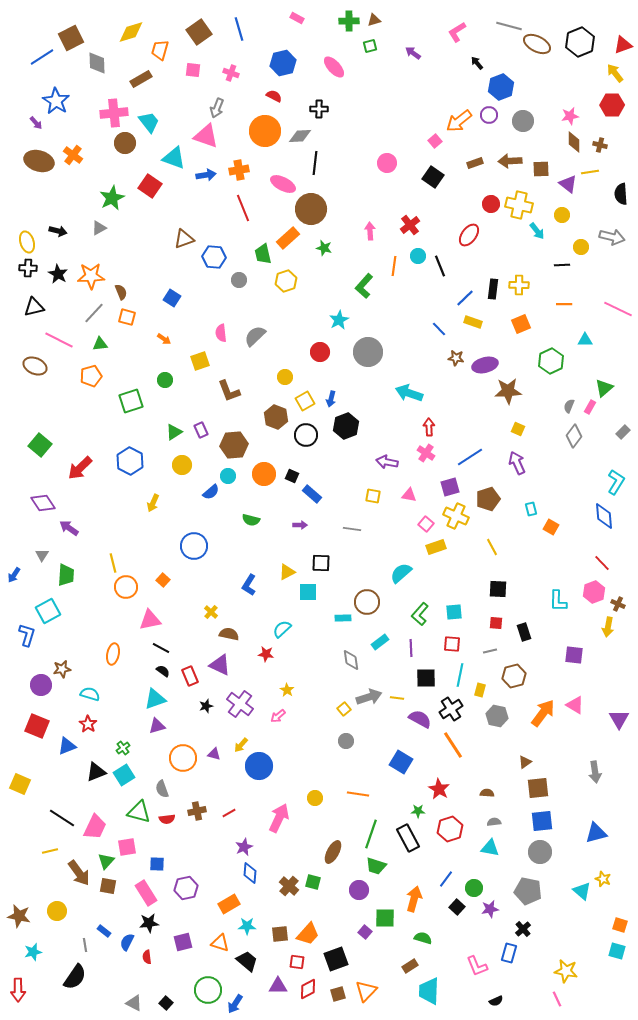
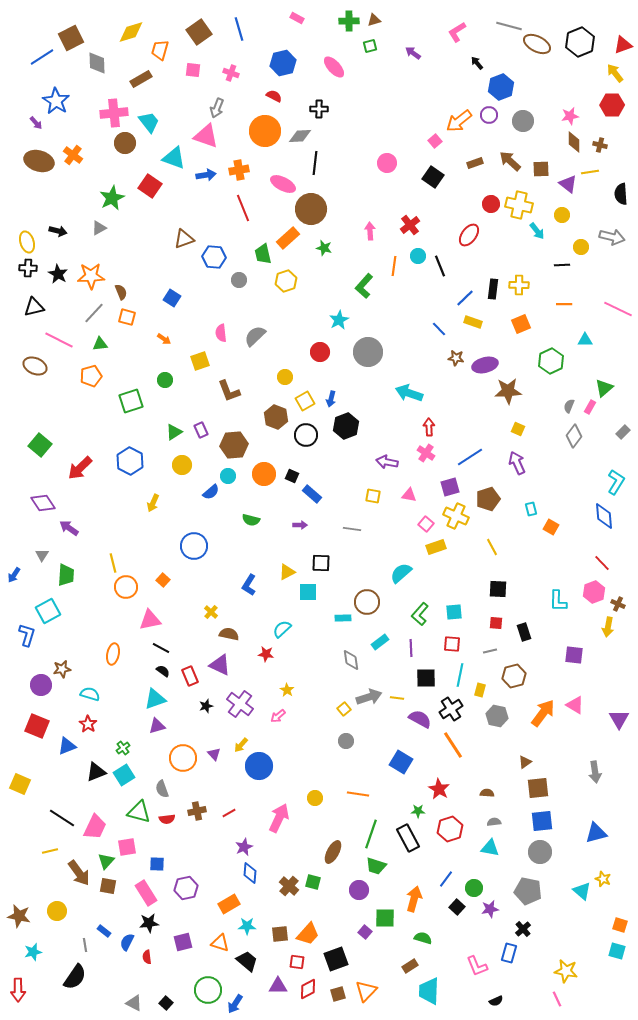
brown arrow at (510, 161): rotated 45 degrees clockwise
purple triangle at (214, 754): rotated 32 degrees clockwise
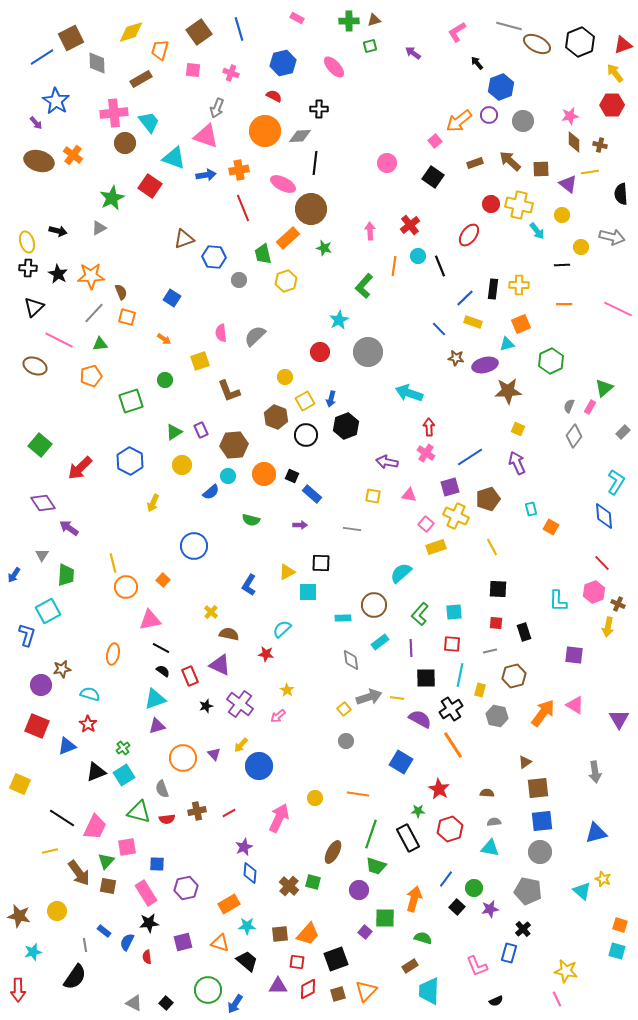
black triangle at (34, 307): rotated 30 degrees counterclockwise
cyan triangle at (585, 340): moved 78 px left, 4 px down; rotated 14 degrees counterclockwise
brown circle at (367, 602): moved 7 px right, 3 px down
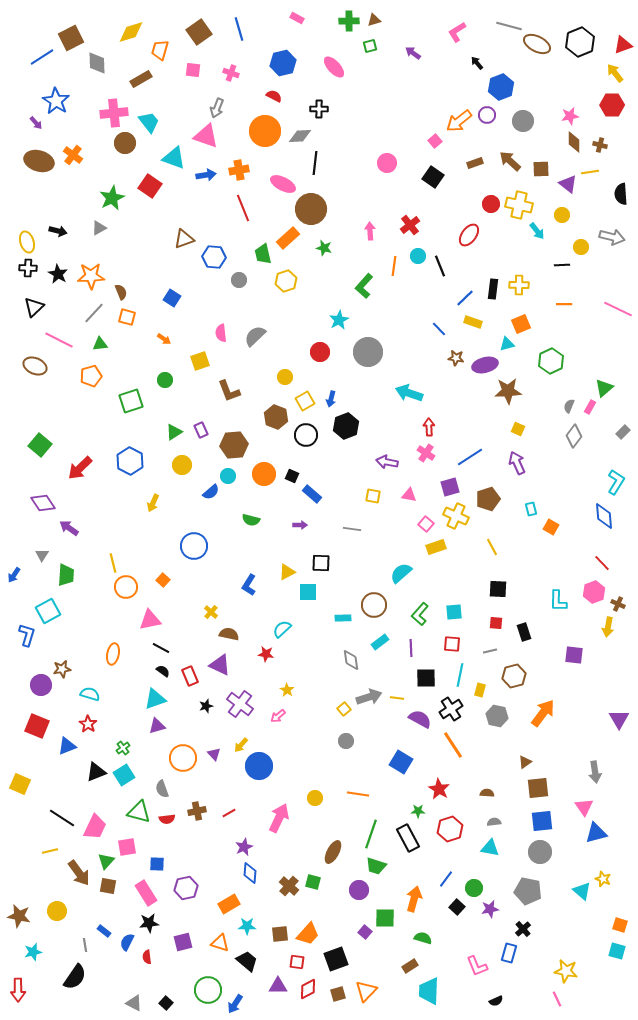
purple circle at (489, 115): moved 2 px left
pink triangle at (575, 705): moved 9 px right, 102 px down; rotated 24 degrees clockwise
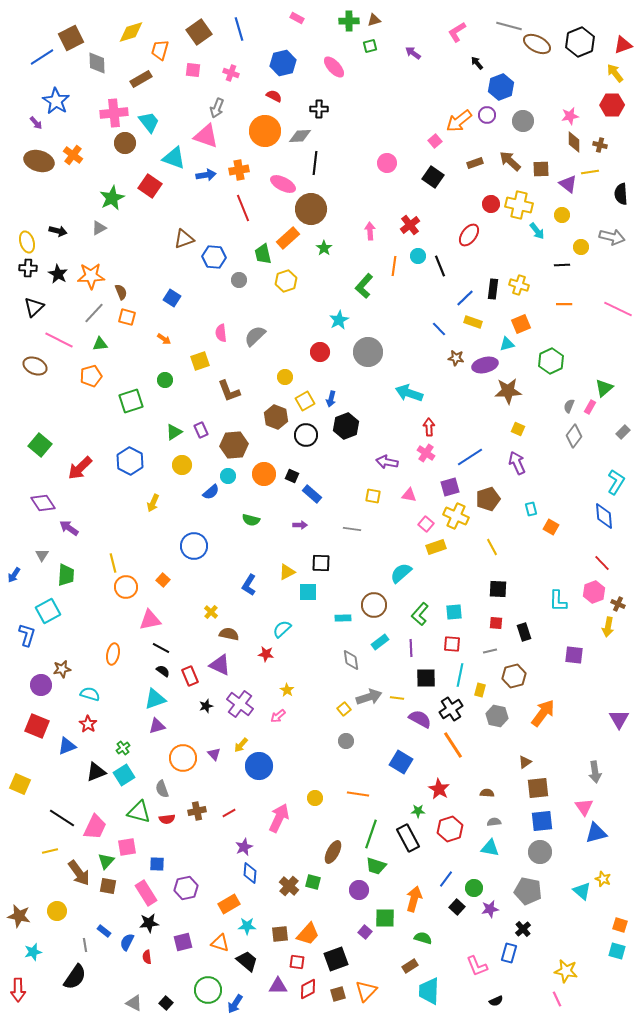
green star at (324, 248): rotated 21 degrees clockwise
yellow cross at (519, 285): rotated 18 degrees clockwise
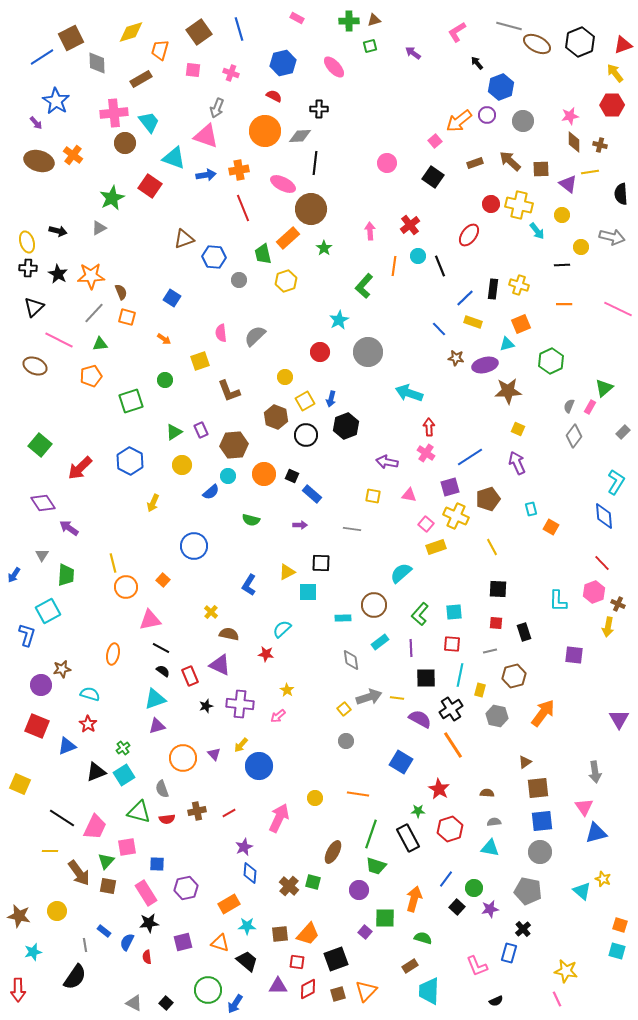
purple cross at (240, 704): rotated 32 degrees counterclockwise
yellow line at (50, 851): rotated 14 degrees clockwise
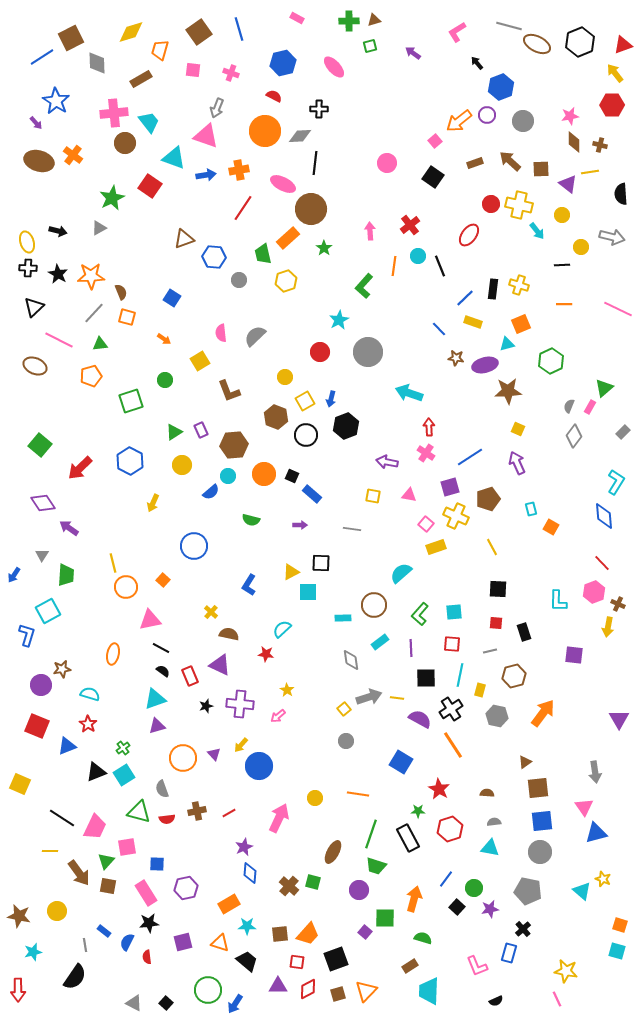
red line at (243, 208): rotated 56 degrees clockwise
yellow square at (200, 361): rotated 12 degrees counterclockwise
yellow triangle at (287, 572): moved 4 px right
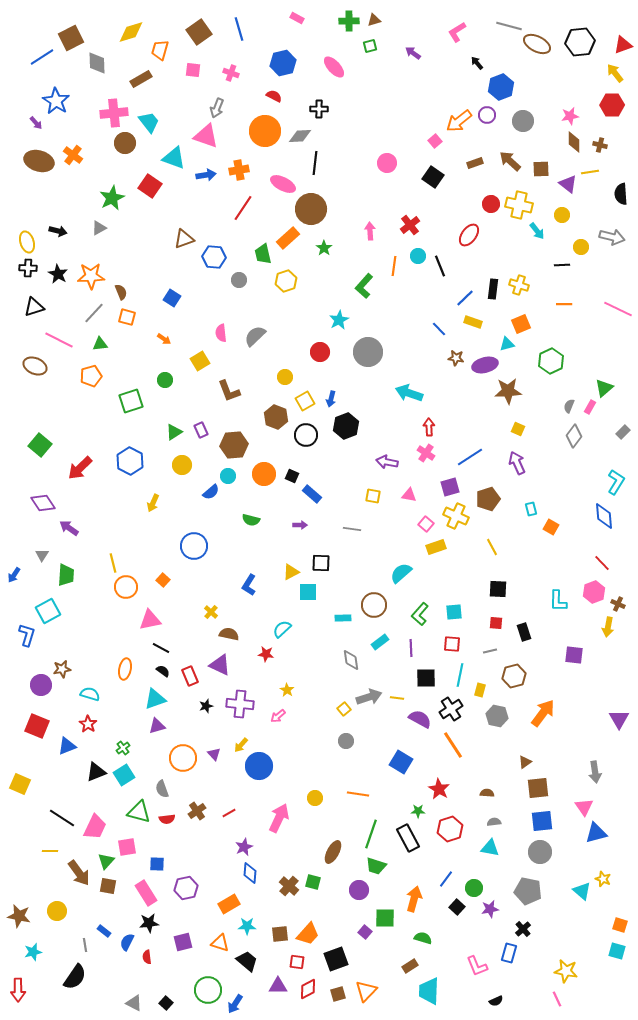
black hexagon at (580, 42): rotated 16 degrees clockwise
black triangle at (34, 307): rotated 25 degrees clockwise
orange ellipse at (113, 654): moved 12 px right, 15 px down
brown cross at (197, 811): rotated 24 degrees counterclockwise
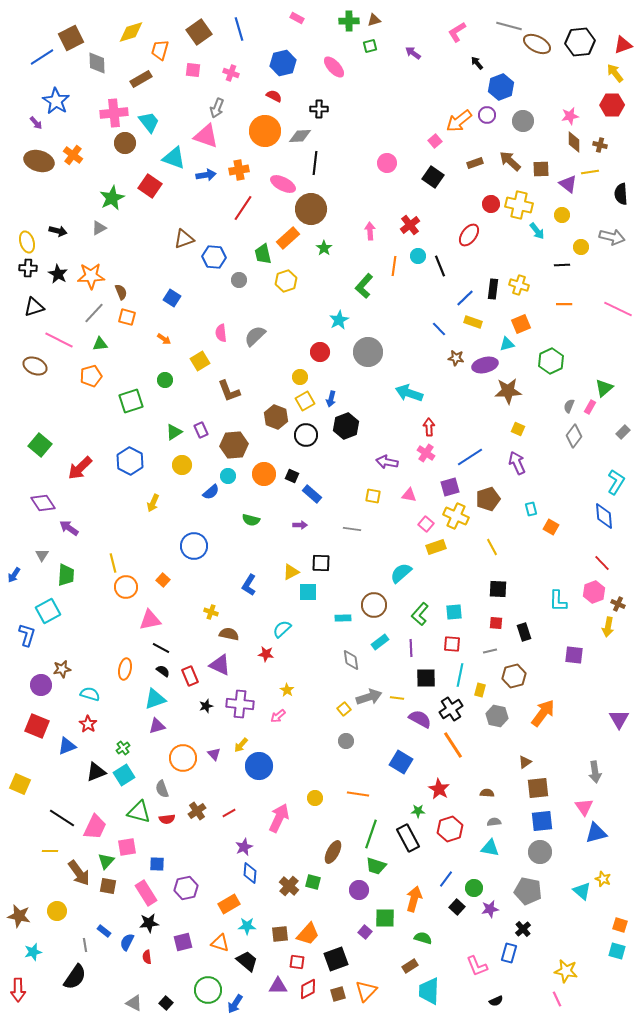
yellow circle at (285, 377): moved 15 px right
yellow cross at (211, 612): rotated 24 degrees counterclockwise
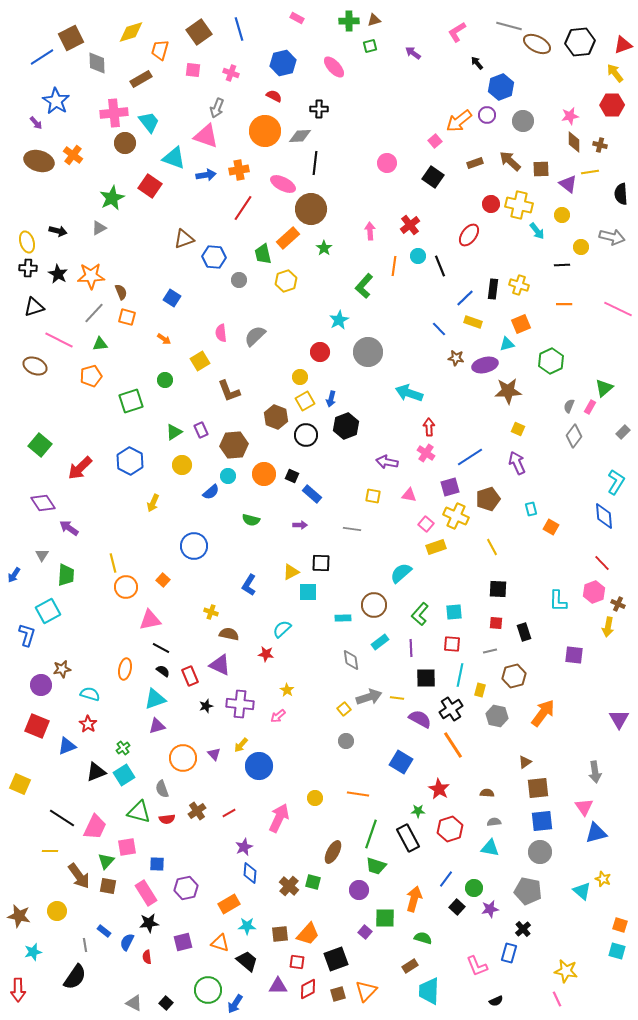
brown arrow at (79, 873): moved 3 px down
